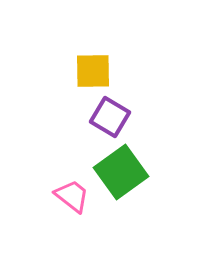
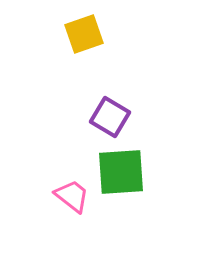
yellow square: moved 9 px left, 37 px up; rotated 18 degrees counterclockwise
green square: rotated 32 degrees clockwise
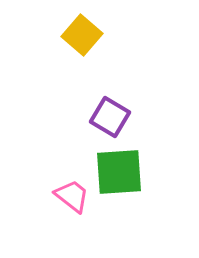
yellow square: moved 2 px left, 1 px down; rotated 30 degrees counterclockwise
green square: moved 2 px left
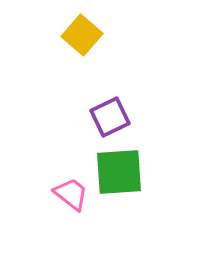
purple square: rotated 33 degrees clockwise
pink trapezoid: moved 1 px left, 2 px up
